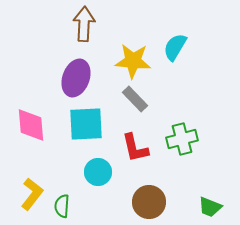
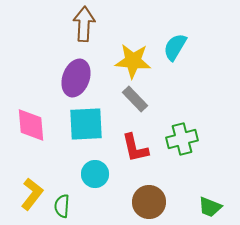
cyan circle: moved 3 px left, 2 px down
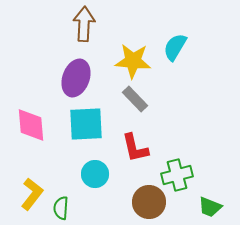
green cross: moved 5 px left, 36 px down
green semicircle: moved 1 px left, 2 px down
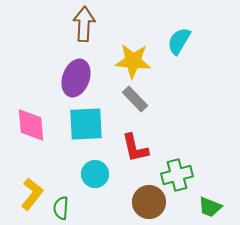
cyan semicircle: moved 4 px right, 6 px up
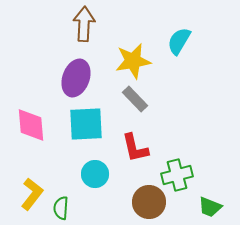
yellow star: rotated 15 degrees counterclockwise
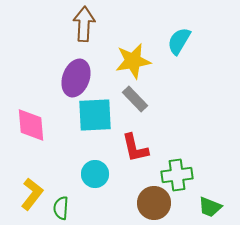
cyan square: moved 9 px right, 9 px up
green cross: rotated 8 degrees clockwise
brown circle: moved 5 px right, 1 px down
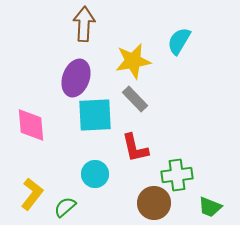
green semicircle: moved 4 px right, 1 px up; rotated 45 degrees clockwise
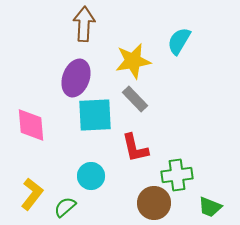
cyan circle: moved 4 px left, 2 px down
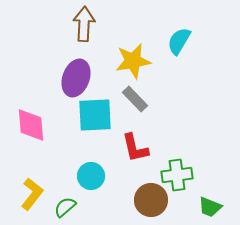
brown circle: moved 3 px left, 3 px up
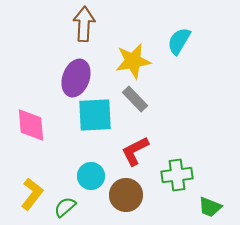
red L-shape: moved 3 px down; rotated 76 degrees clockwise
brown circle: moved 25 px left, 5 px up
